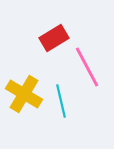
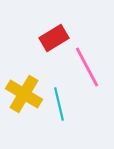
cyan line: moved 2 px left, 3 px down
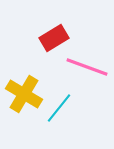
pink line: rotated 42 degrees counterclockwise
cyan line: moved 4 px down; rotated 52 degrees clockwise
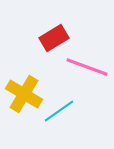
cyan line: moved 3 px down; rotated 16 degrees clockwise
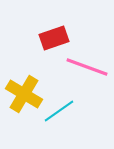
red rectangle: rotated 12 degrees clockwise
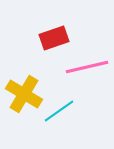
pink line: rotated 33 degrees counterclockwise
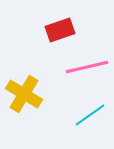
red rectangle: moved 6 px right, 8 px up
cyan line: moved 31 px right, 4 px down
